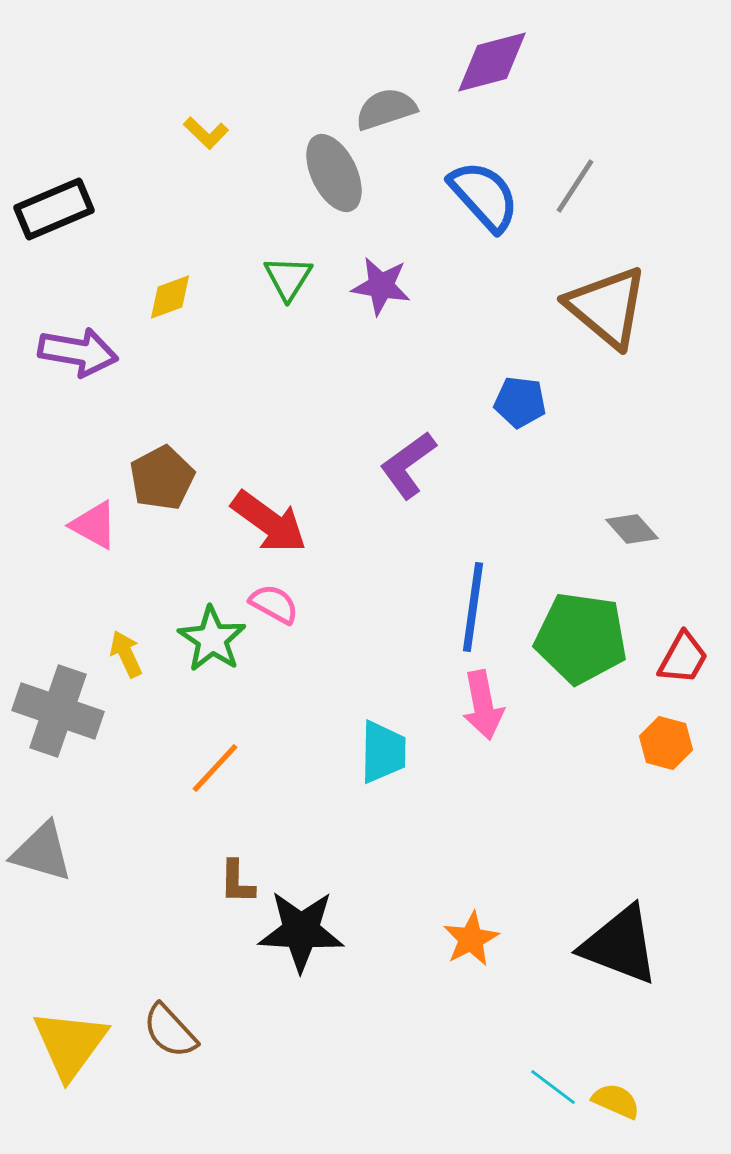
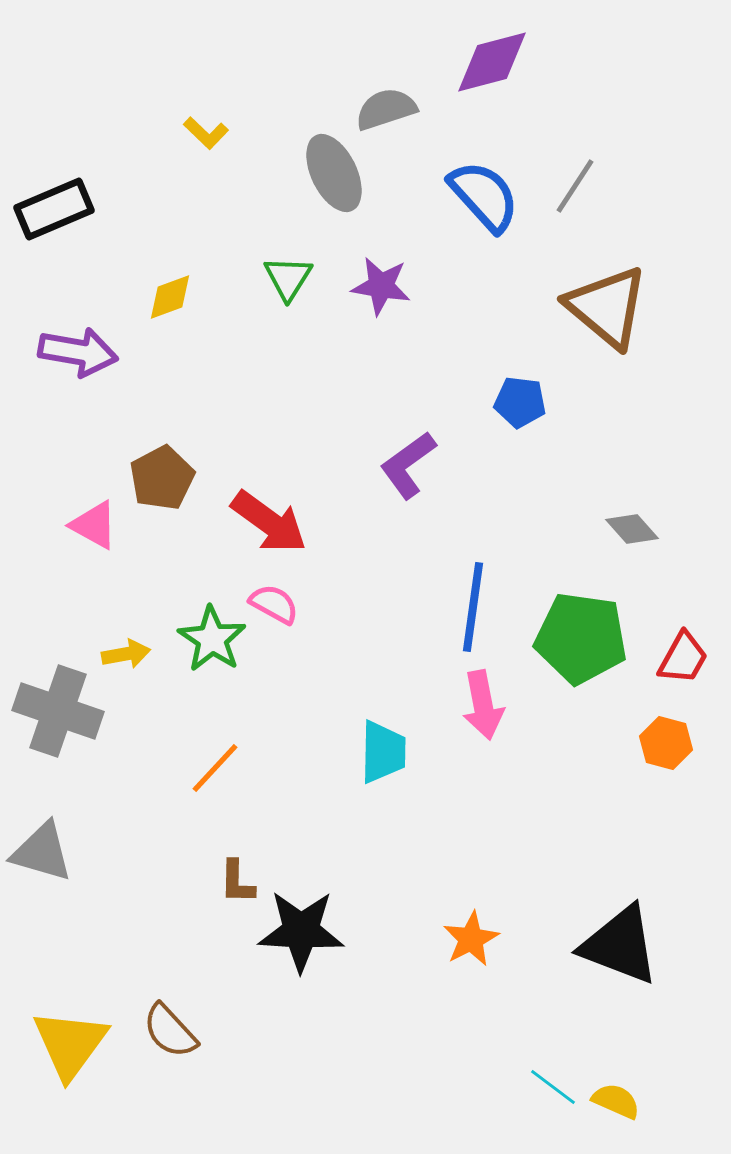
yellow arrow: rotated 105 degrees clockwise
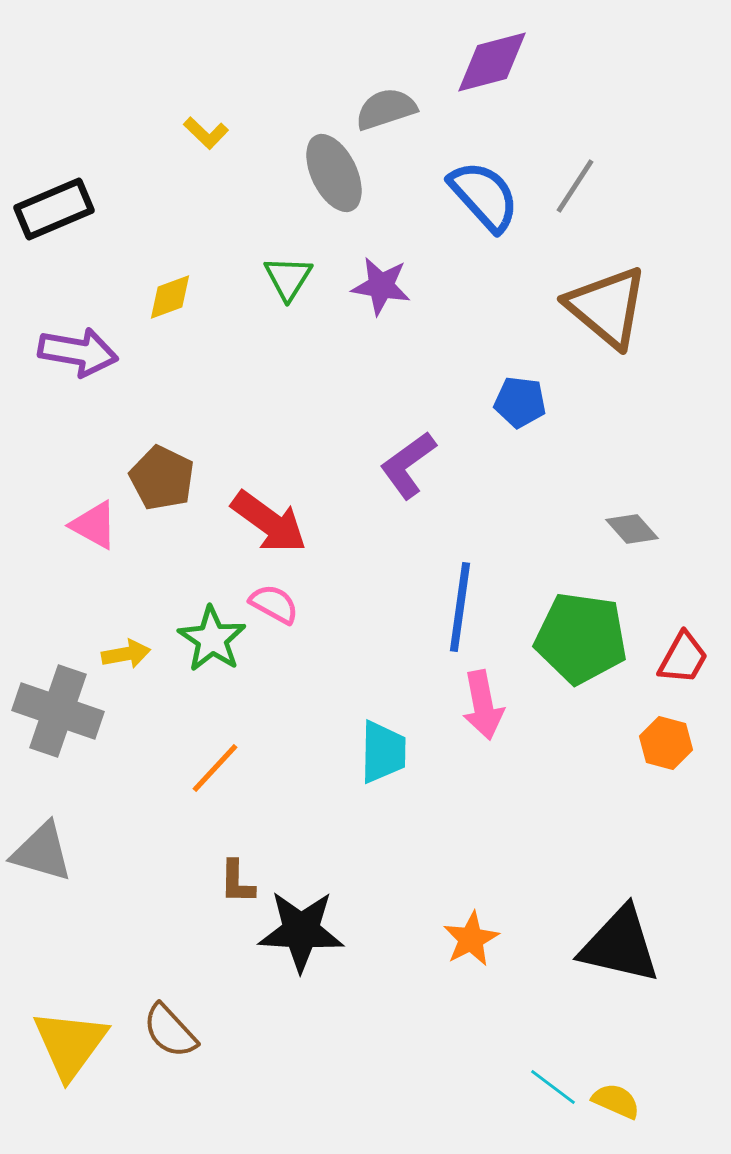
brown pentagon: rotated 18 degrees counterclockwise
blue line: moved 13 px left
black triangle: rotated 8 degrees counterclockwise
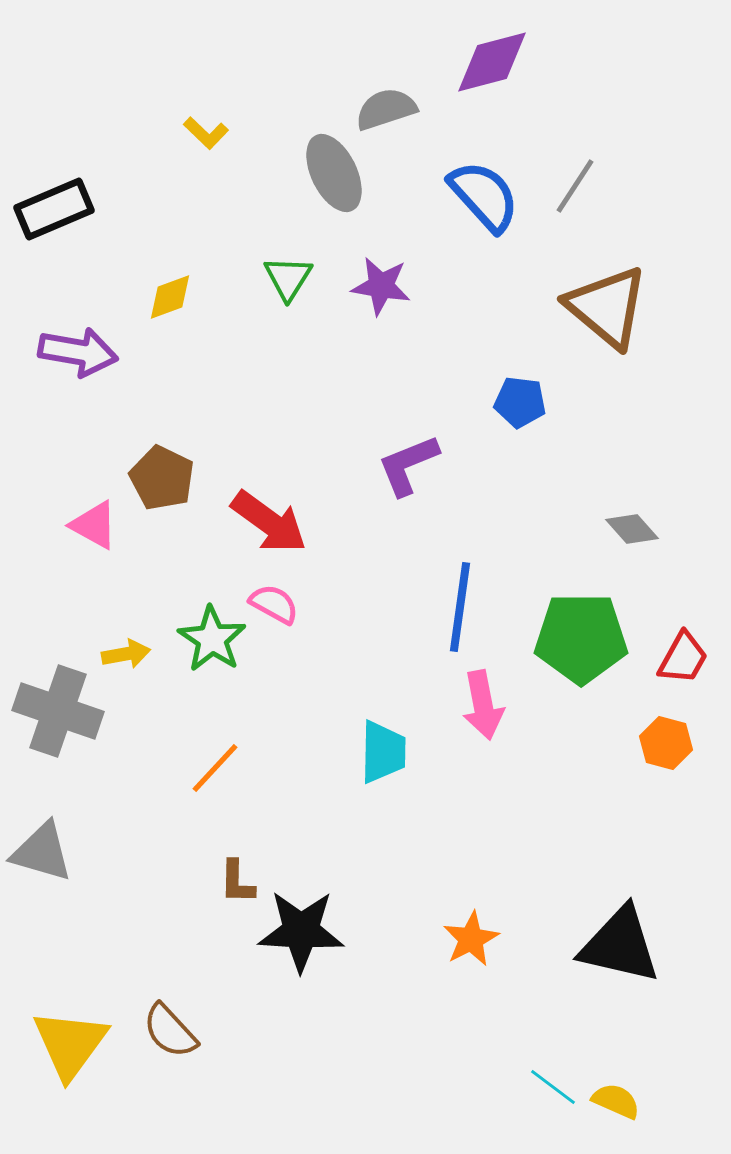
purple L-shape: rotated 14 degrees clockwise
green pentagon: rotated 8 degrees counterclockwise
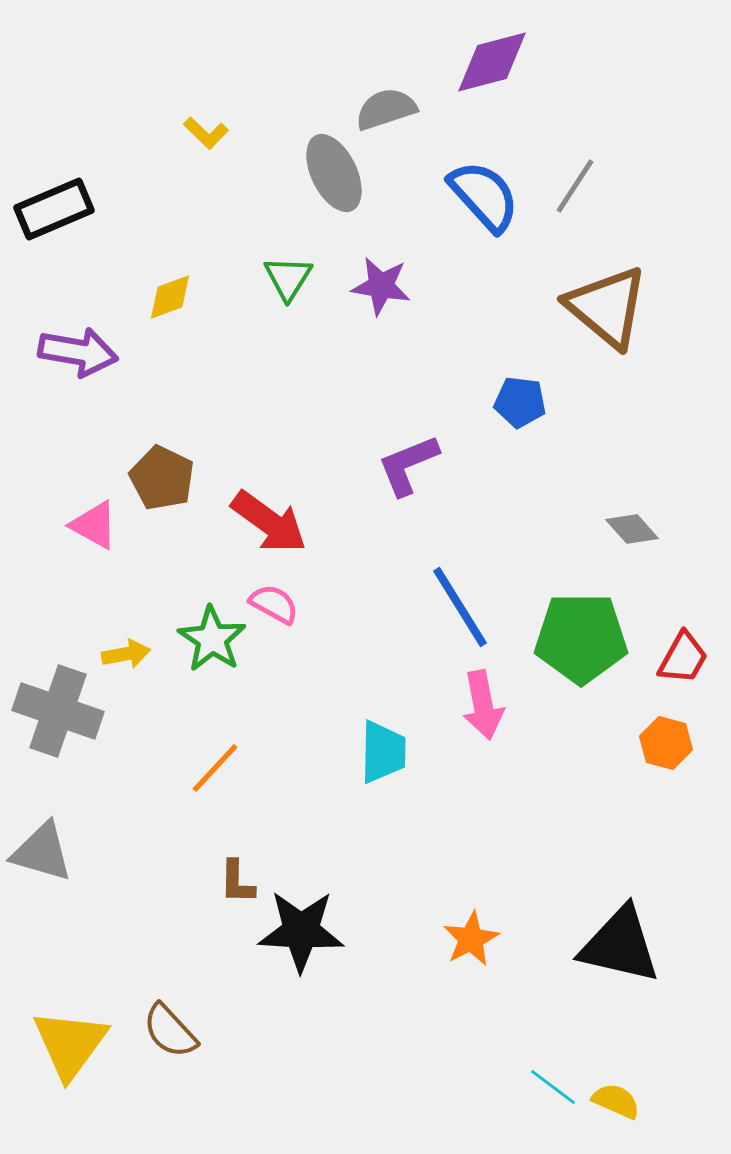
blue line: rotated 40 degrees counterclockwise
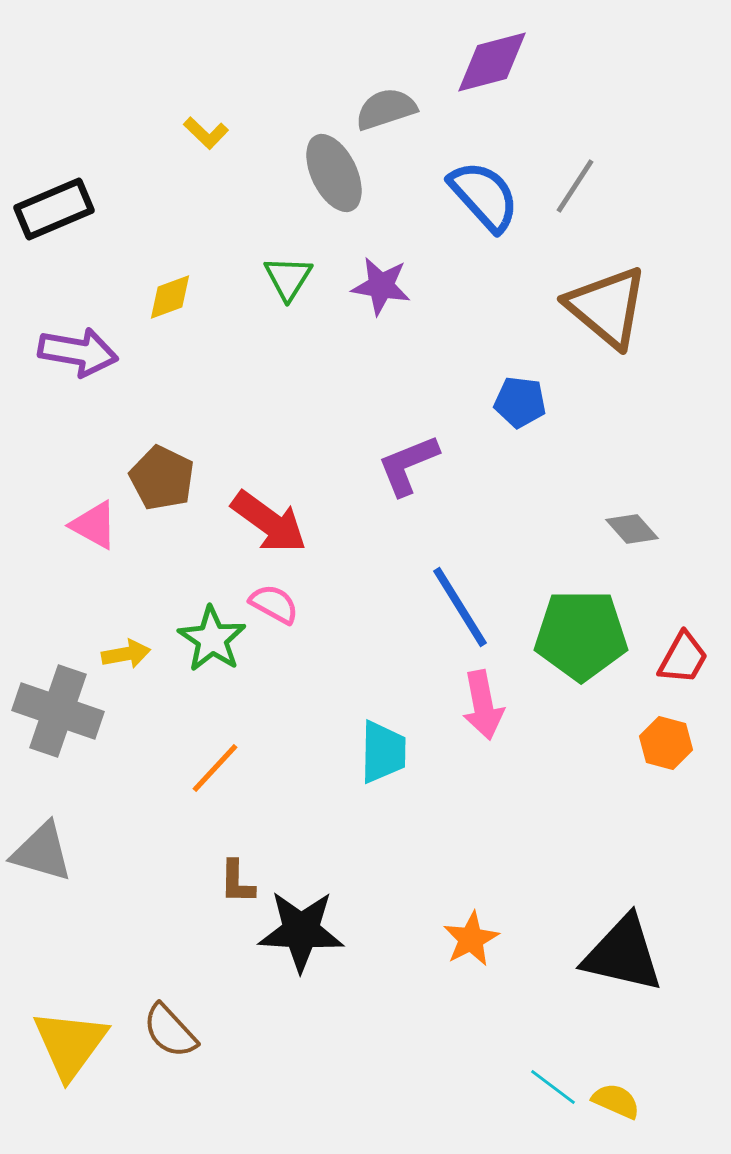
green pentagon: moved 3 px up
black triangle: moved 3 px right, 9 px down
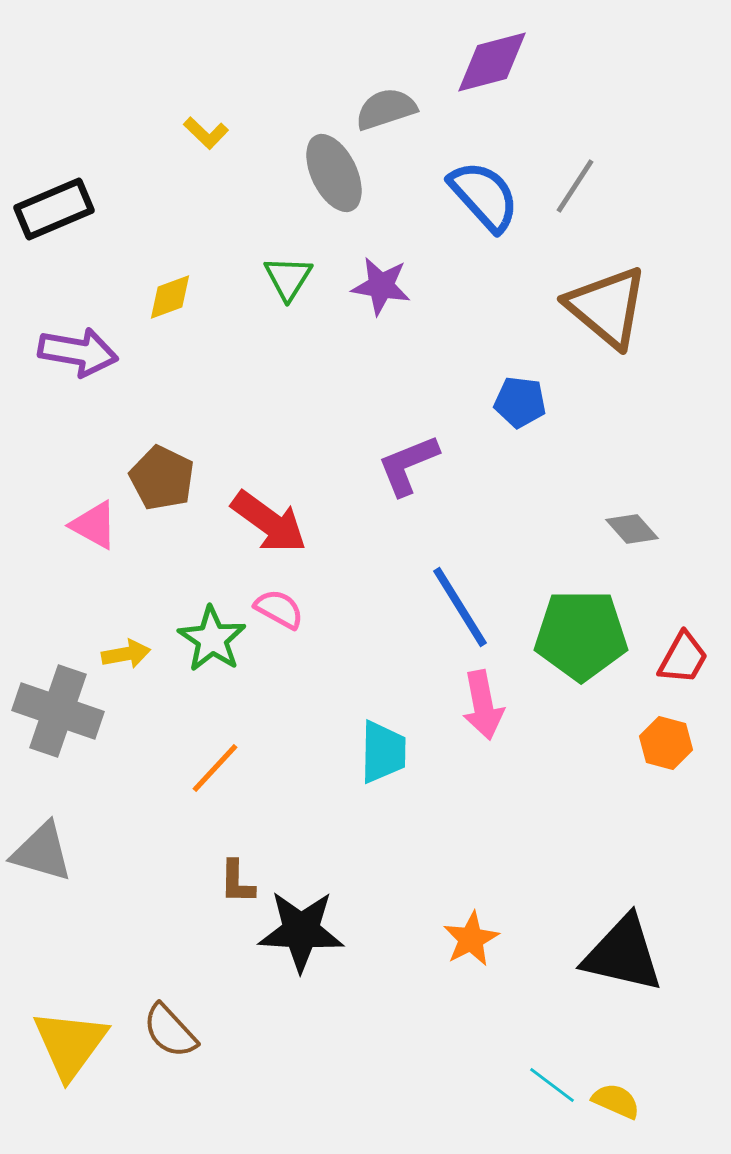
pink semicircle: moved 5 px right, 5 px down
cyan line: moved 1 px left, 2 px up
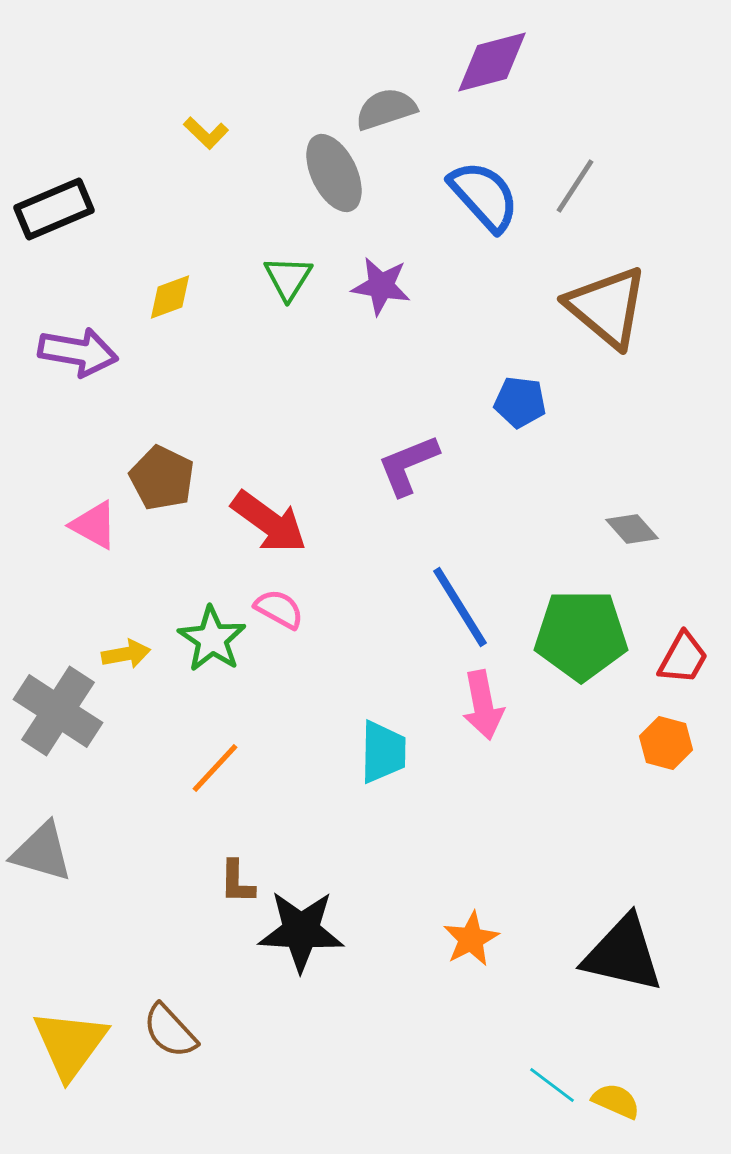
gray cross: rotated 14 degrees clockwise
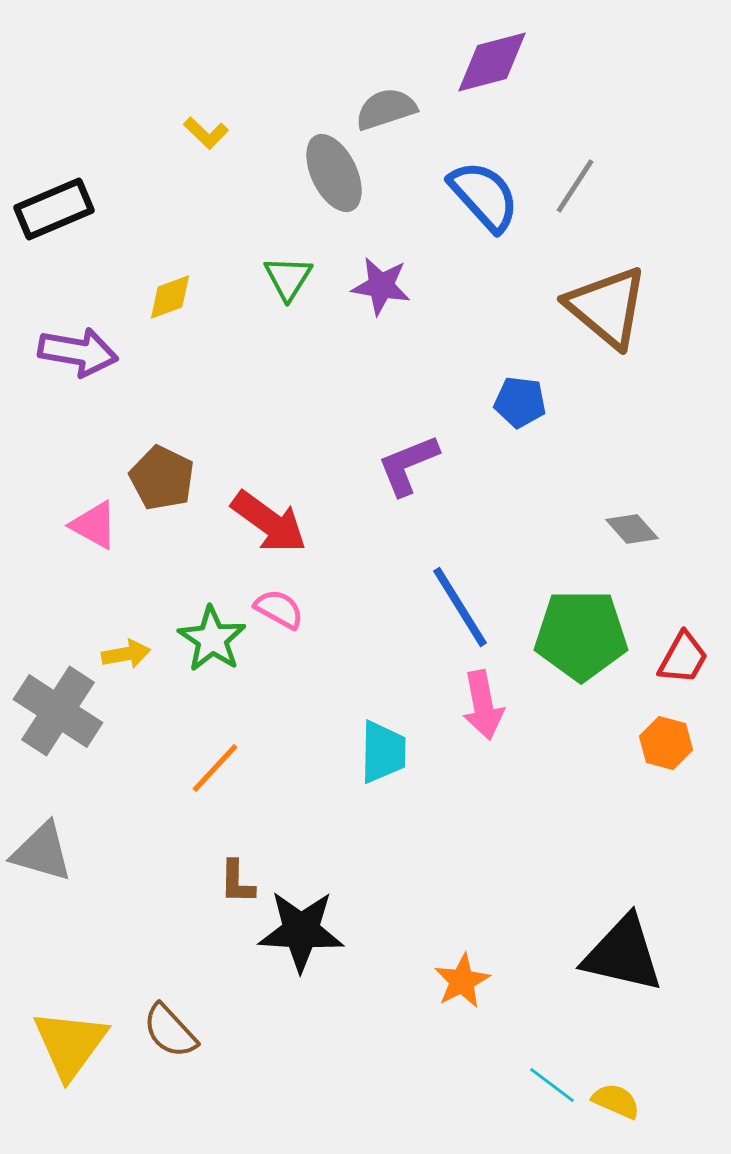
orange star: moved 9 px left, 42 px down
